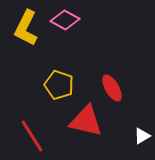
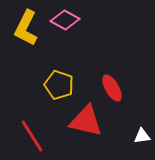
white triangle: rotated 24 degrees clockwise
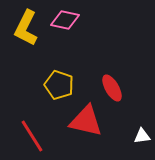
pink diamond: rotated 16 degrees counterclockwise
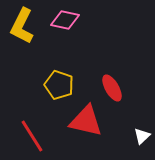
yellow L-shape: moved 4 px left, 2 px up
white triangle: rotated 36 degrees counterclockwise
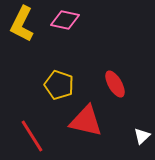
yellow L-shape: moved 2 px up
red ellipse: moved 3 px right, 4 px up
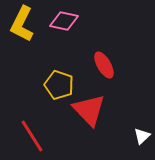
pink diamond: moved 1 px left, 1 px down
red ellipse: moved 11 px left, 19 px up
red triangle: moved 3 px right, 11 px up; rotated 33 degrees clockwise
